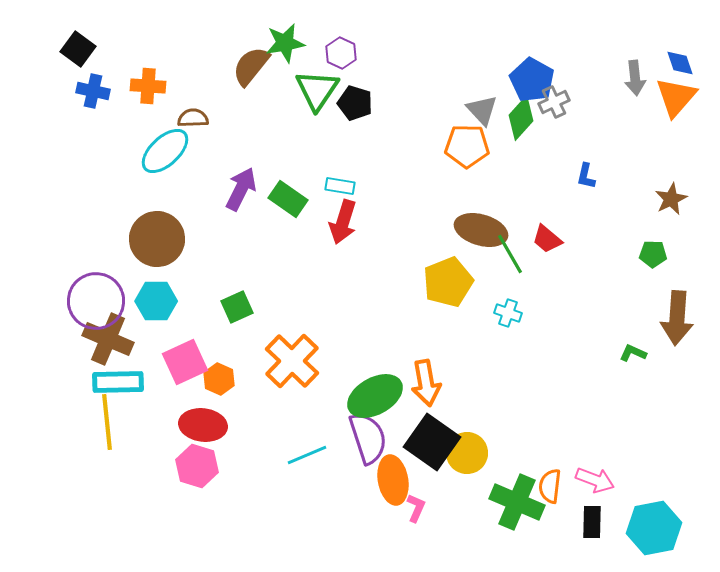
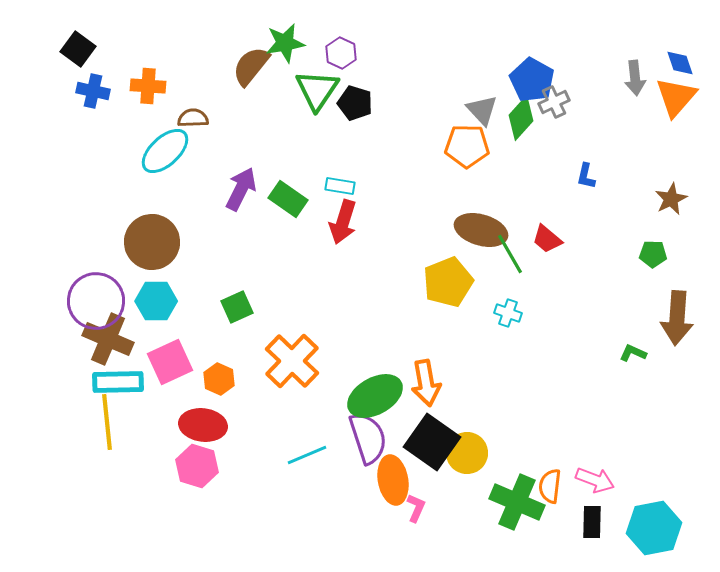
brown circle at (157, 239): moved 5 px left, 3 px down
pink square at (185, 362): moved 15 px left
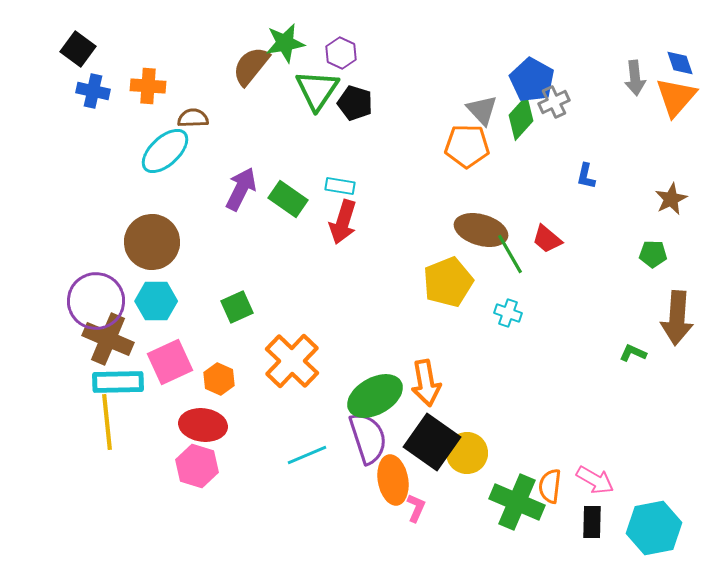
pink arrow at (595, 480): rotated 9 degrees clockwise
